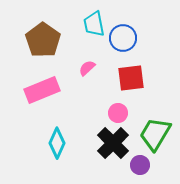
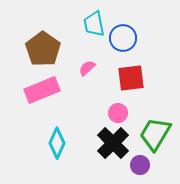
brown pentagon: moved 9 px down
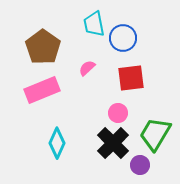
brown pentagon: moved 2 px up
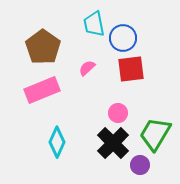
red square: moved 9 px up
cyan diamond: moved 1 px up
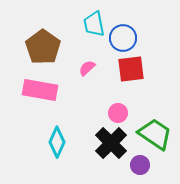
pink rectangle: moved 2 px left; rotated 32 degrees clockwise
green trapezoid: rotated 93 degrees clockwise
black cross: moved 2 px left
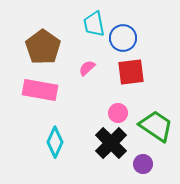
red square: moved 3 px down
green trapezoid: moved 1 px right, 8 px up
cyan diamond: moved 2 px left
purple circle: moved 3 px right, 1 px up
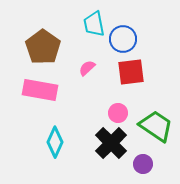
blue circle: moved 1 px down
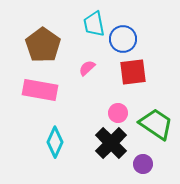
brown pentagon: moved 2 px up
red square: moved 2 px right
green trapezoid: moved 2 px up
